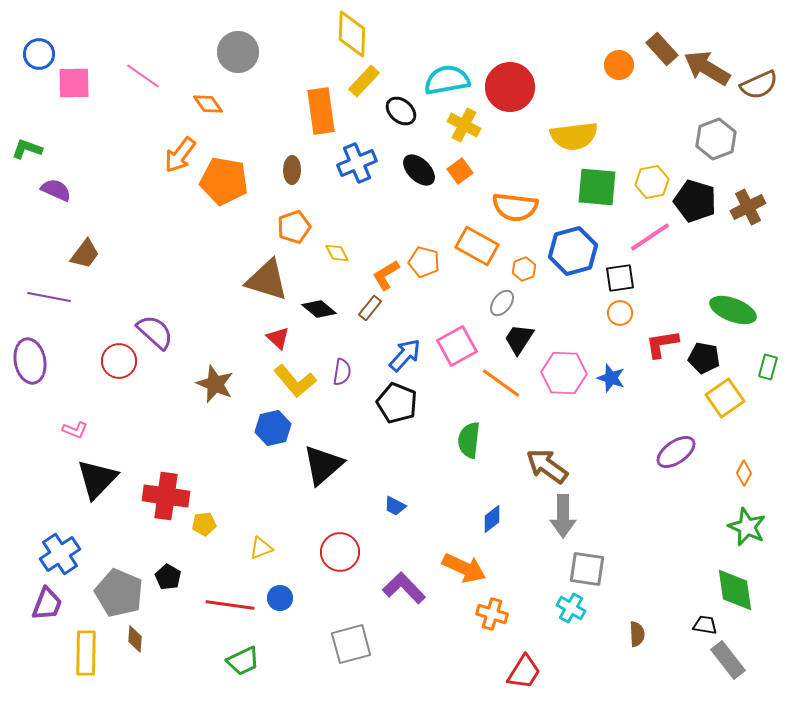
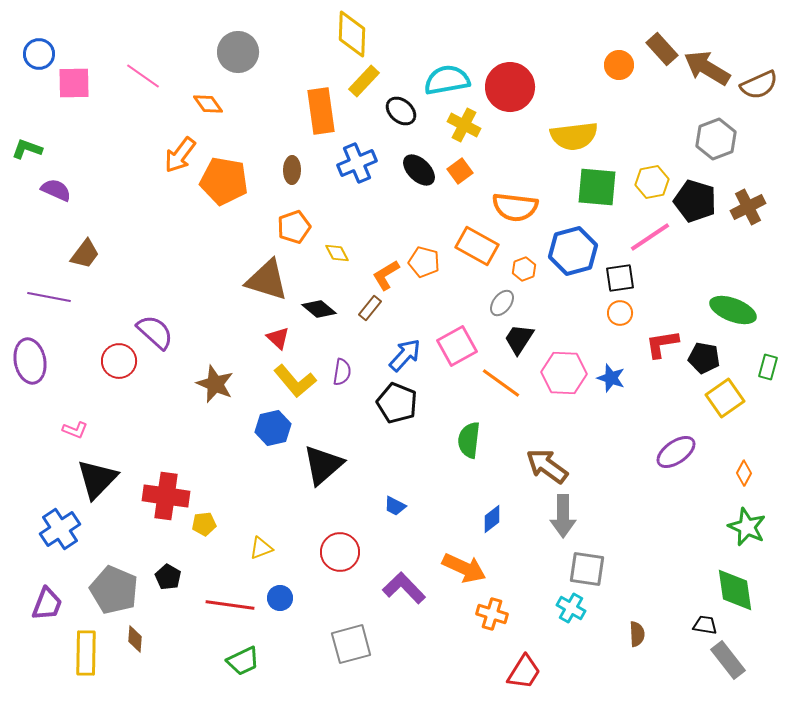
blue cross at (60, 554): moved 25 px up
gray pentagon at (119, 593): moved 5 px left, 3 px up
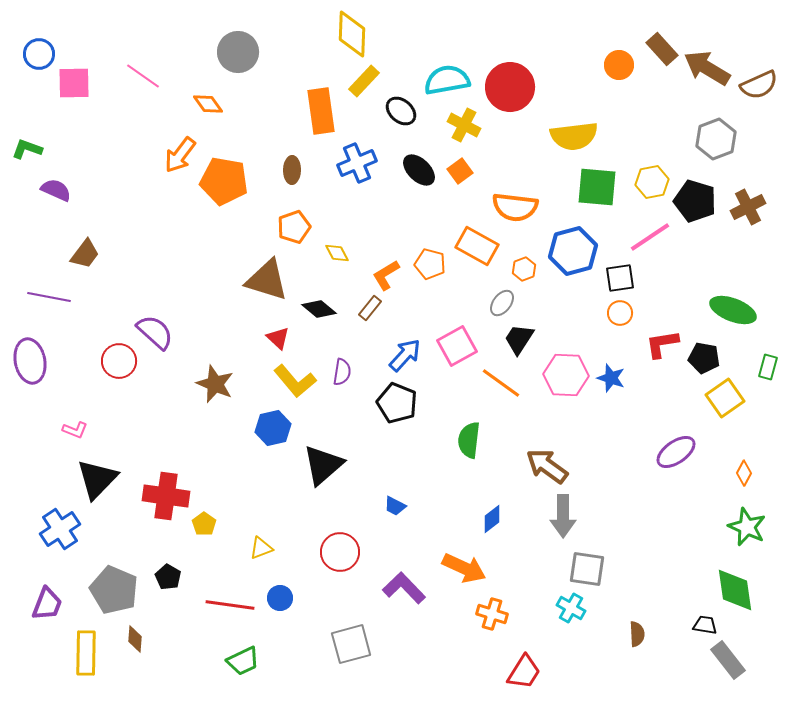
orange pentagon at (424, 262): moved 6 px right, 2 px down
pink hexagon at (564, 373): moved 2 px right, 2 px down
yellow pentagon at (204, 524): rotated 30 degrees counterclockwise
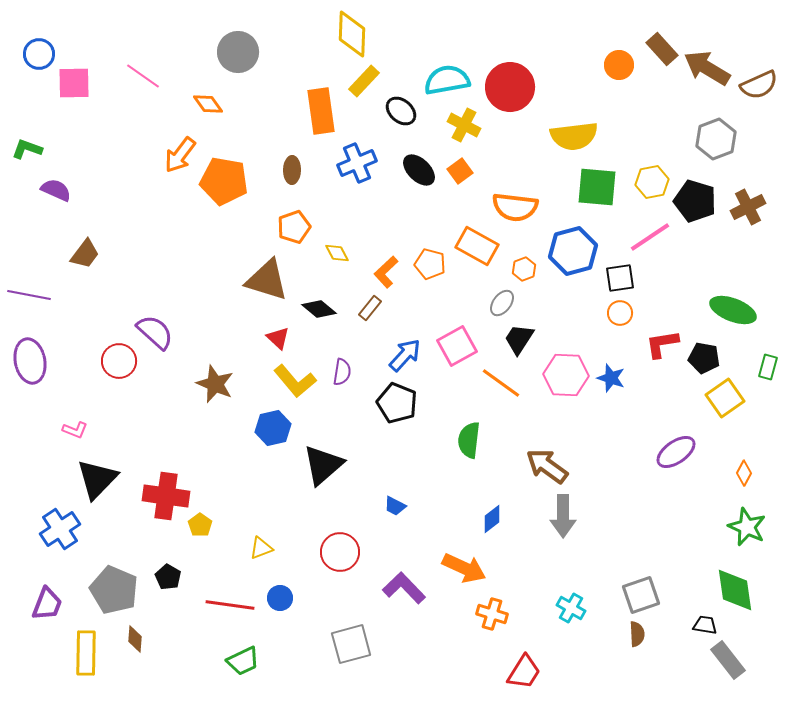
orange L-shape at (386, 275): moved 3 px up; rotated 12 degrees counterclockwise
purple line at (49, 297): moved 20 px left, 2 px up
yellow pentagon at (204, 524): moved 4 px left, 1 px down
gray square at (587, 569): moved 54 px right, 26 px down; rotated 27 degrees counterclockwise
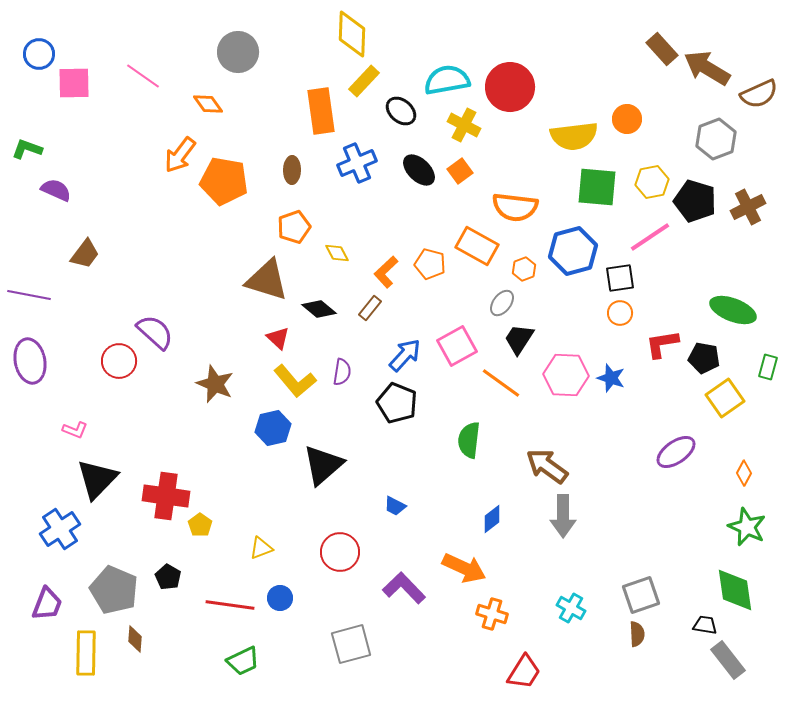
orange circle at (619, 65): moved 8 px right, 54 px down
brown semicircle at (759, 85): moved 9 px down
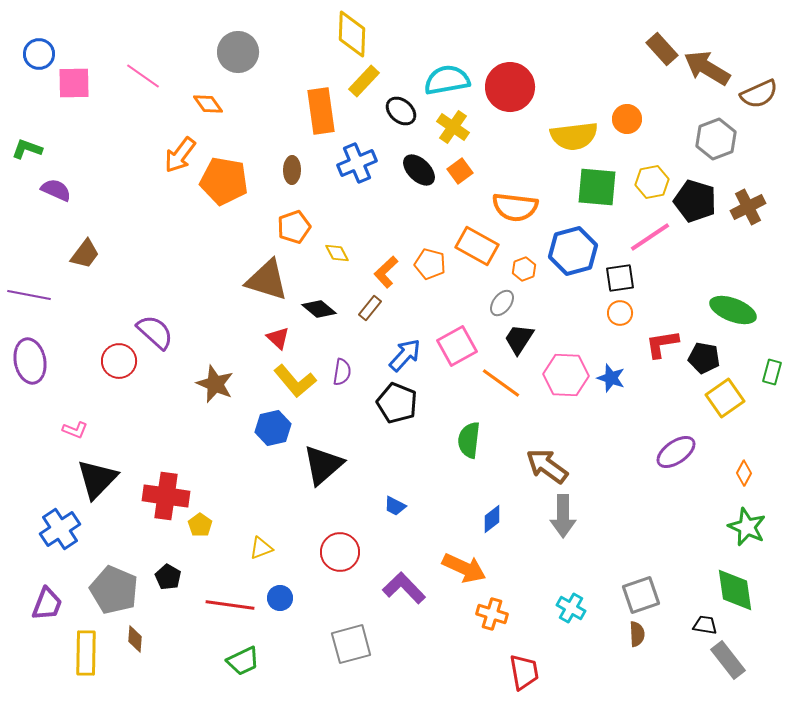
yellow cross at (464, 125): moved 11 px left, 2 px down; rotated 8 degrees clockwise
green rectangle at (768, 367): moved 4 px right, 5 px down
red trapezoid at (524, 672): rotated 42 degrees counterclockwise
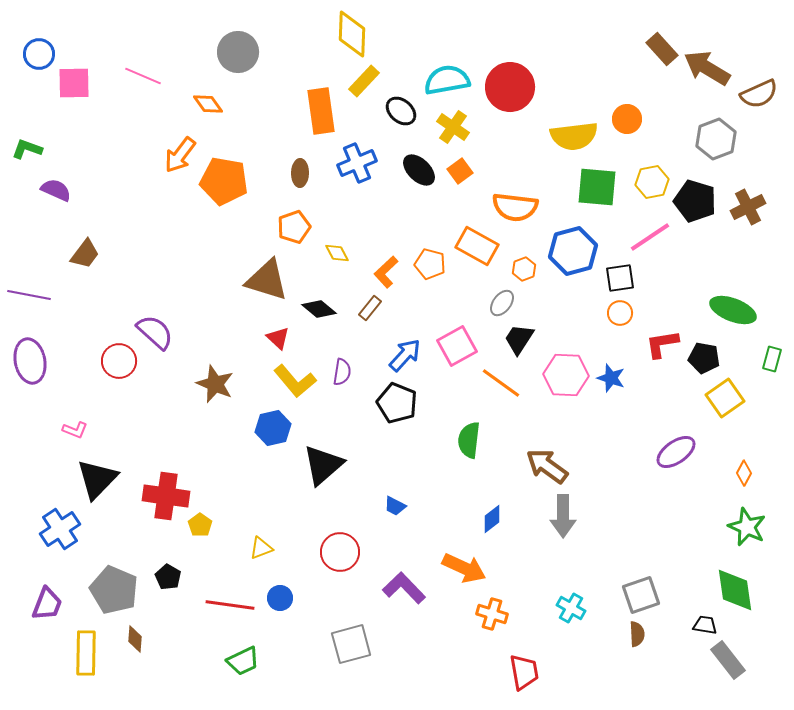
pink line at (143, 76): rotated 12 degrees counterclockwise
brown ellipse at (292, 170): moved 8 px right, 3 px down
green rectangle at (772, 372): moved 13 px up
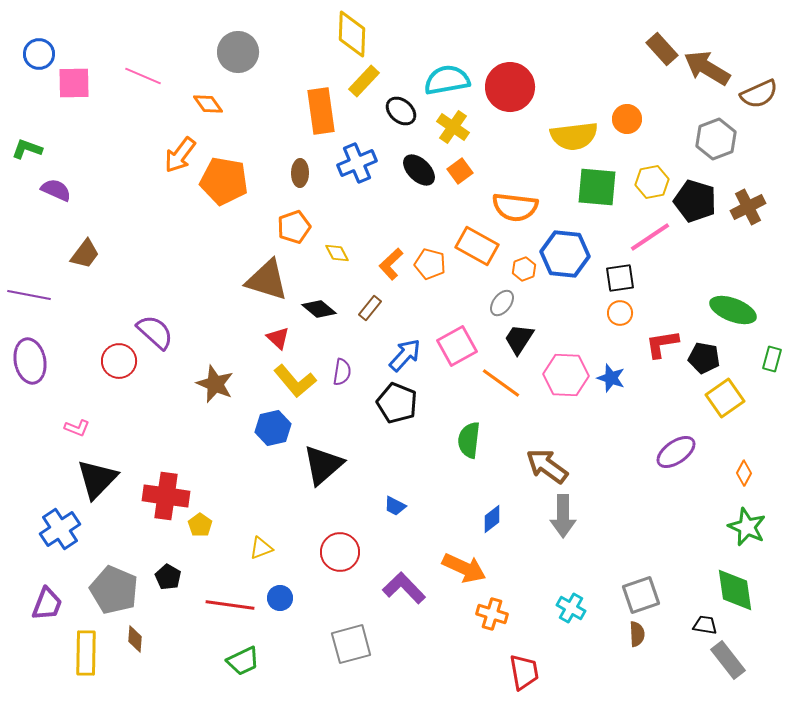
blue hexagon at (573, 251): moved 8 px left, 3 px down; rotated 21 degrees clockwise
orange L-shape at (386, 272): moved 5 px right, 8 px up
pink L-shape at (75, 430): moved 2 px right, 2 px up
